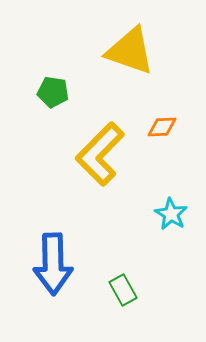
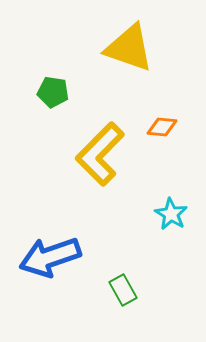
yellow triangle: moved 1 px left, 3 px up
orange diamond: rotated 8 degrees clockwise
blue arrow: moved 3 px left, 7 px up; rotated 72 degrees clockwise
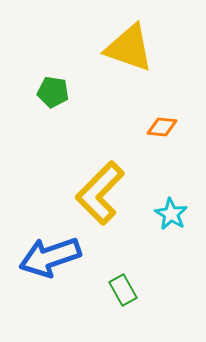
yellow L-shape: moved 39 px down
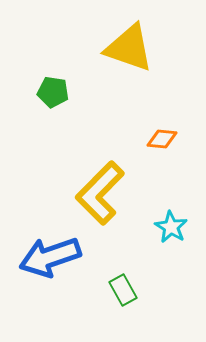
orange diamond: moved 12 px down
cyan star: moved 13 px down
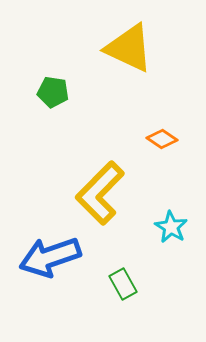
yellow triangle: rotated 6 degrees clockwise
orange diamond: rotated 28 degrees clockwise
green rectangle: moved 6 px up
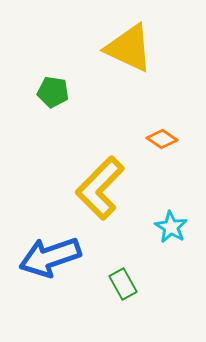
yellow L-shape: moved 5 px up
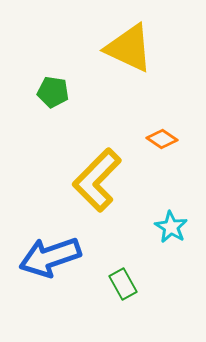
yellow L-shape: moved 3 px left, 8 px up
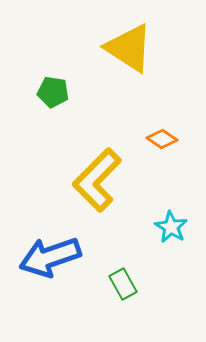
yellow triangle: rotated 8 degrees clockwise
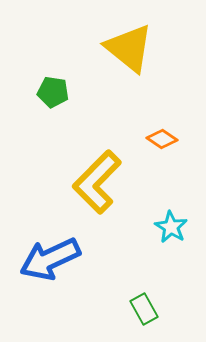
yellow triangle: rotated 6 degrees clockwise
yellow L-shape: moved 2 px down
blue arrow: moved 2 px down; rotated 6 degrees counterclockwise
green rectangle: moved 21 px right, 25 px down
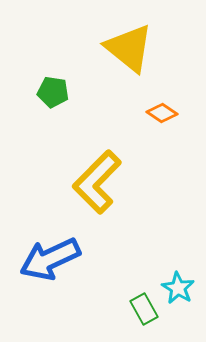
orange diamond: moved 26 px up
cyan star: moved 7 px right, 61 px down
